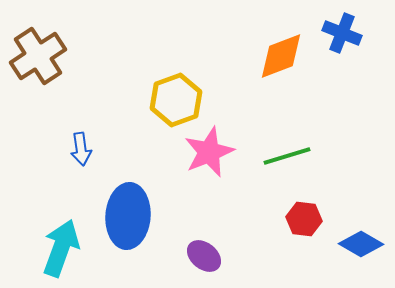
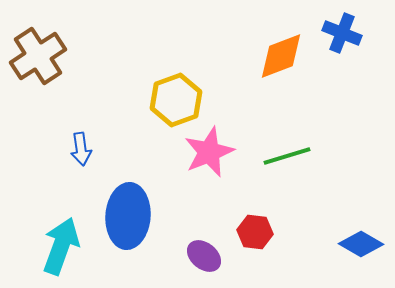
red hexagon: moved 49 px left, 13 px down
cyan arrow: moved 2 px up
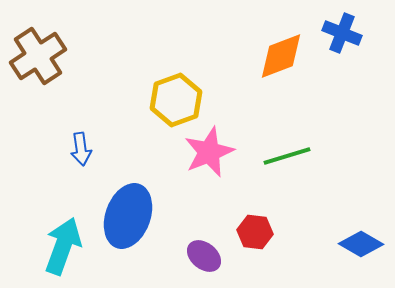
blue ellipse: rotated 16 degrees clockwise
cyan arrow: moved 2 px right
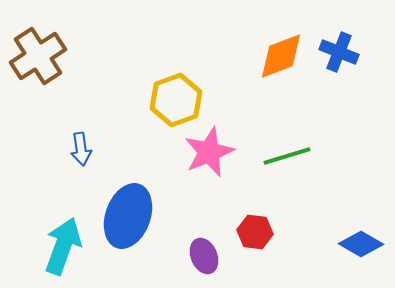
blue cross: moved 3 px left, 19 px down
purple ellipse: rotated 28 degrees clockwise
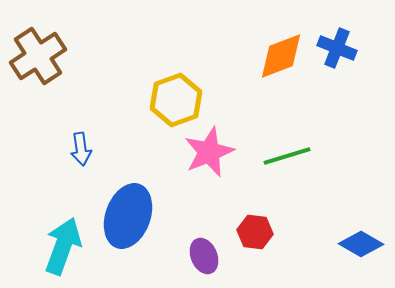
blue cross: moved 2 px left, 4 px up
